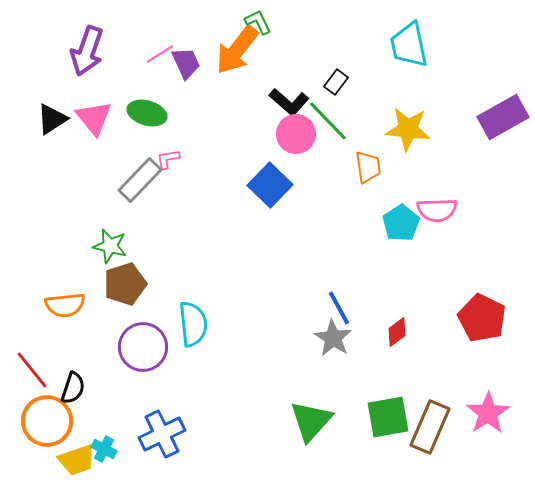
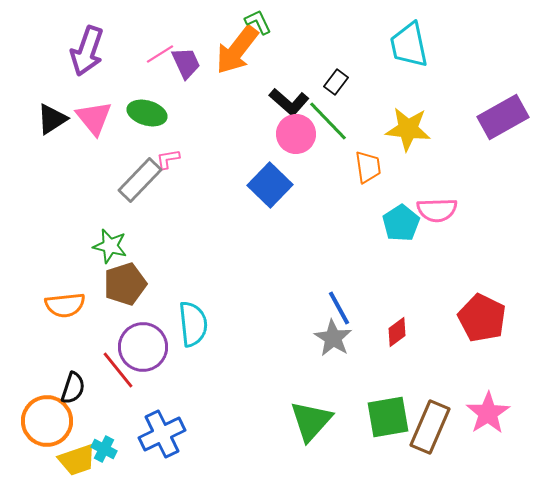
red line: moved 86 px right
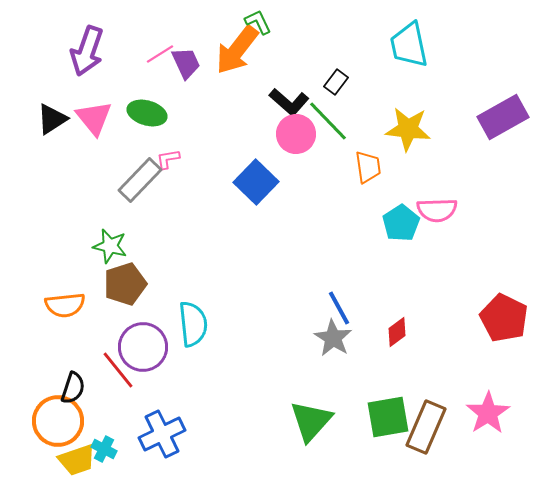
blue square: moved 14 px left, 3 px up
red pentagon: moved 22 px right
orange circle: moved 11 px right
brown rectangle: moved 4 px left
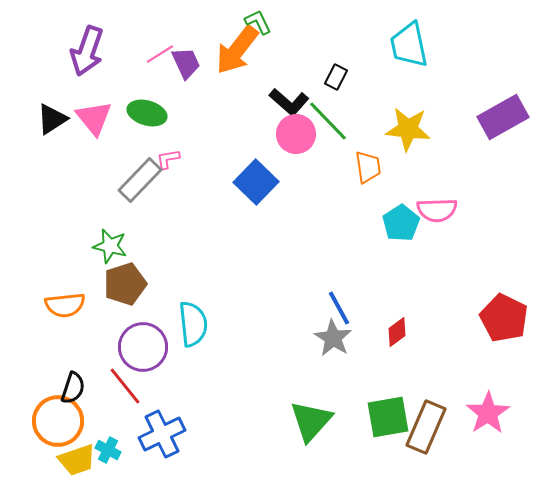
black rectangle: moved 5 px up; rotated 10 degrees counterclockwise
red line: moved 7 px right, 16 px down
cyan cross: moved 4 px right, 1 px down
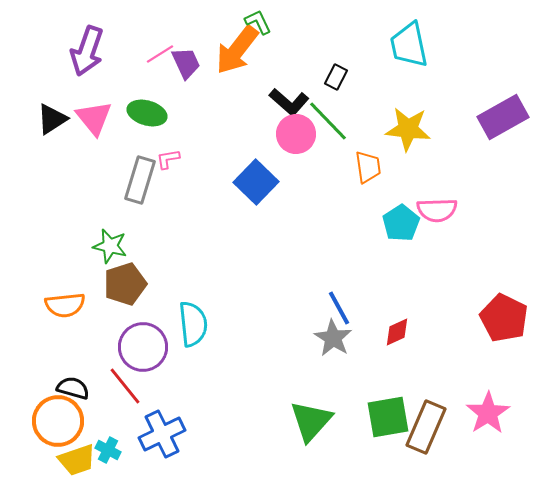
gray rectangle: rotated 27 degrees counterclockwise
red diamond: rotated 12 degrees clockwise
black semicircle: rotated 92 degrees counterclockwise
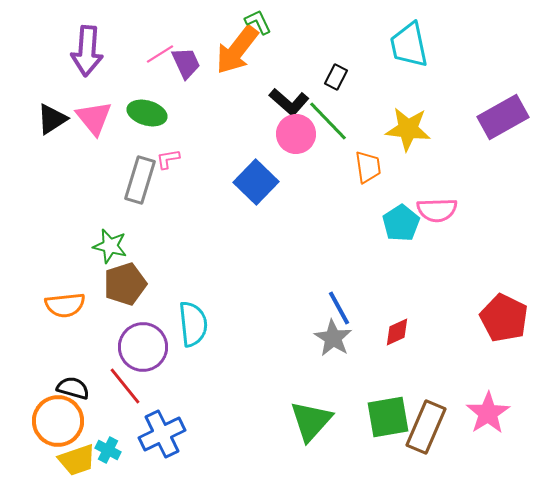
purple arrow: rotated 15 degrees counterclockwise
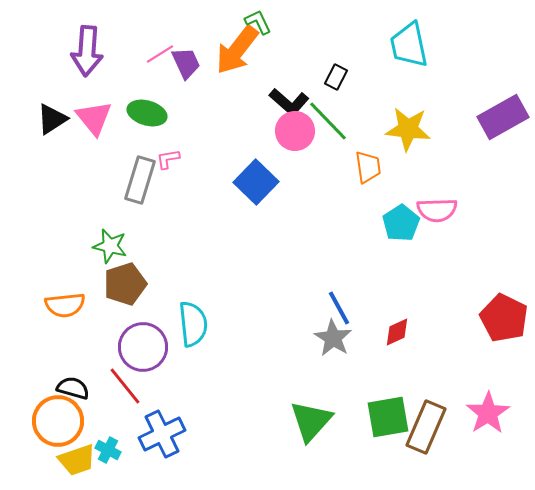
pink circle: moved 1 px left, 3 px up
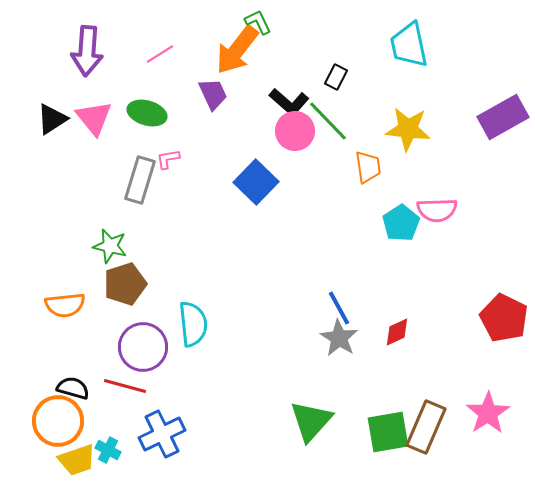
purple trapezoid: moved 27 px right, 31 px down
gray star: moved 6 px right
red line: rotated 36 degrees counterclockwise
green square: moved 15 px down
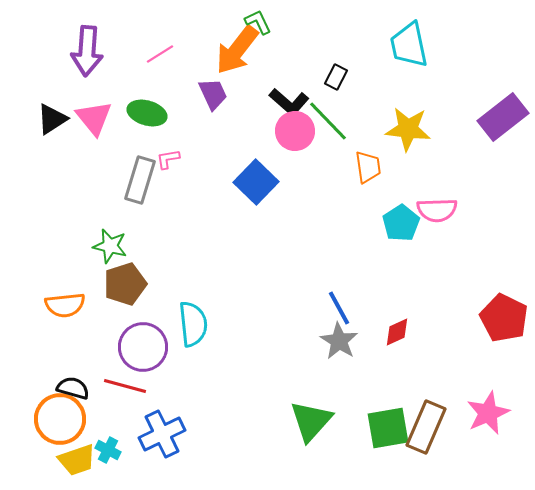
purple rectangle: rotated 9 degrees counterclockwise
gray star: moved 3 px down
pink star: rotated 9 degrees clockwise
orange circle: moved 2 px right, 2 px up
green square: moved 4 px up
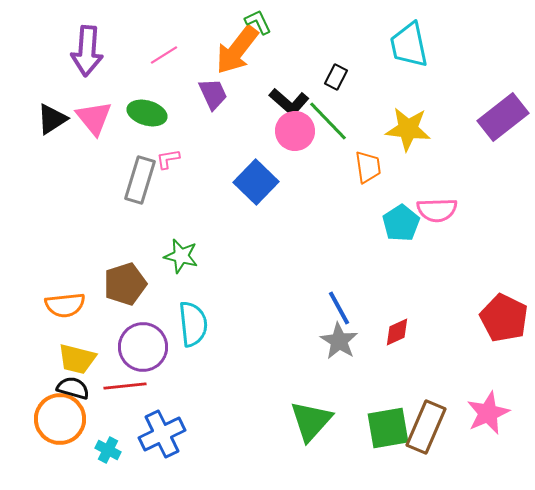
pink line: moved 4 px right, 1 px down
green star: moved 71 px right, 10 px down
red line: rotated 21 degrees counterclockwise
yellow trapezoid: moved 101 px up; rotated 33 degrees clockwise
